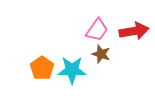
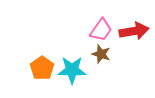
pink trapezoid: moved 4 px right
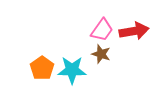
pink trapezoid: moved 1 px right
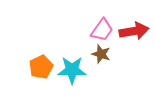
orange pentagon: moved 1 px left, 1 px up; rotated 10 degrees clockwise
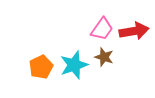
pink trapezoid: moved 1 px up
brown star: moved 3 px right, 3 px down
cyan star: moved 2 px right, 5 px up; rotated 20 degrees counterclockwise
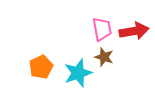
pink trapezoid: rotated 45 degrees counterclockwise
cyan star: moved 4 px right, 8 px down
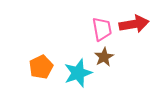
red arrow: moved 7 px up
brown star: rotated 24 degrees clockwise
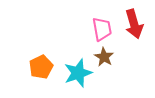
red arrow: rotated 84 degrees clockwise
brown star: rotated 12 degrees counterclockwise
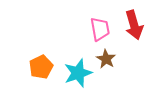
red arrow: moved 1 px down
pink trapezoid: moved 2 px left
brown star: moved 2 px right, 2 px down
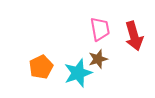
red arrow: moved 11 px down
brown star: moved 8 px left; rotated 24 degrees clockwise
